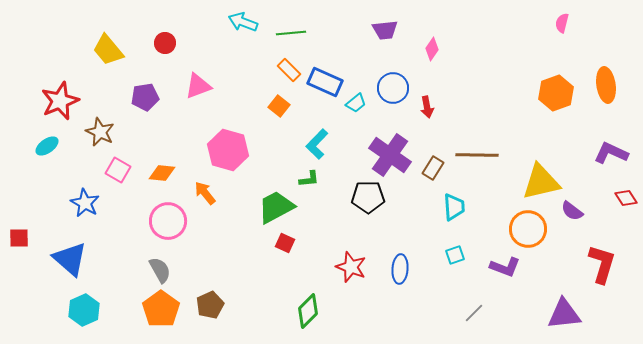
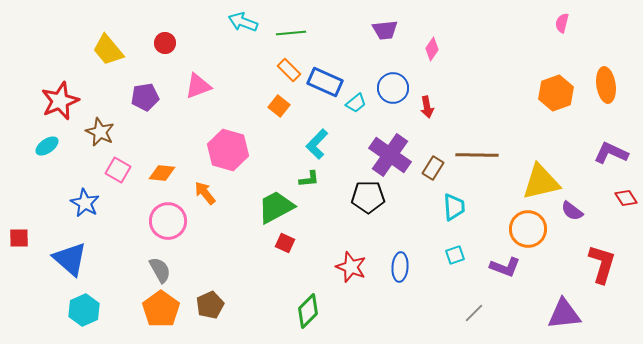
blue ellipse at (400, 269): moved 2 px up
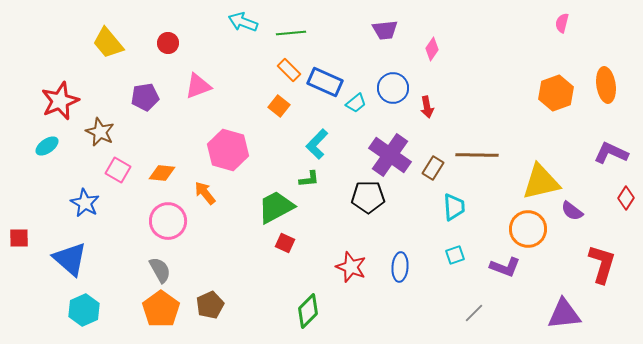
red circle at (165, 43): moved 3 px right
yellow trapezoid at (108, 50): moved 7 px up
red diamond at (626, 198): rotated 65 degrees clockwise
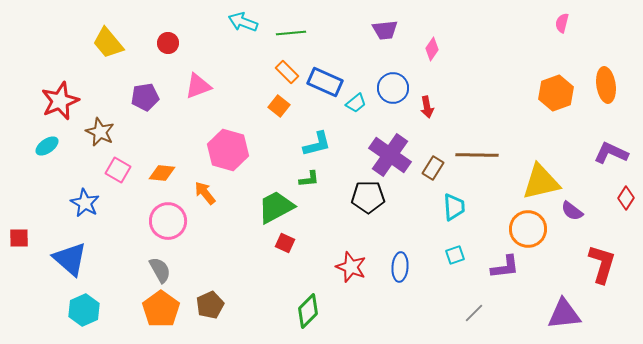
orange rectangle at (289, 70): moved 2 px left, 2 px down
cyan L-shape at (317, 144): rotated 148 degrees counterclockwise
purple L-shape at (505, 267): rotated 28 degrees counterclockwise
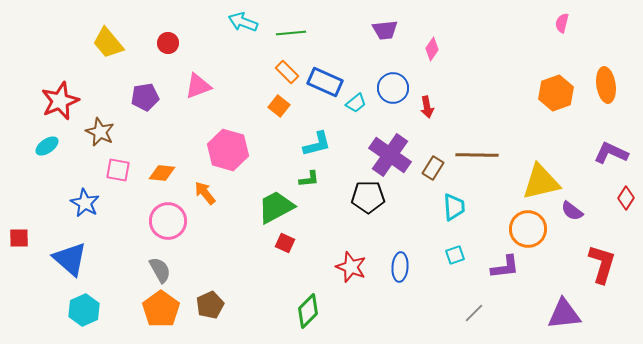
pink square at (118, 170): rotated 20 degrees counterclockwise
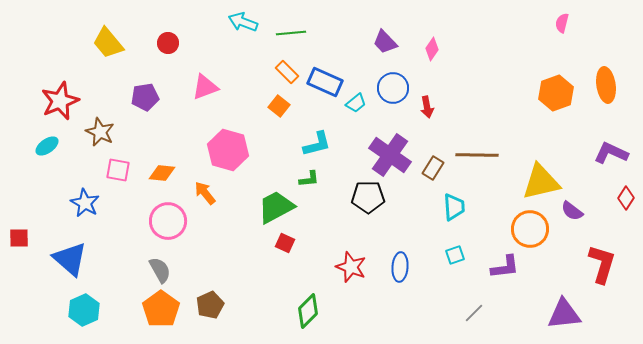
purple trapezoid at (385, 30): moved 12 px down; rotated 52 degrees clockwise
pink triangle at (198, 86): moved 7 px right, 1 px down
orange circle at (528, 229): moved 2 px right
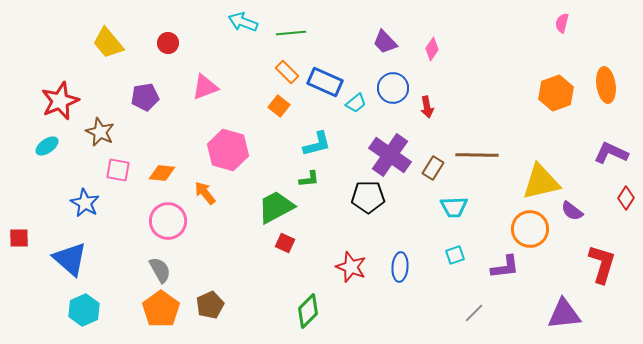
cyan trapezoid at (454, 207): rotated 92 degrees clockwise
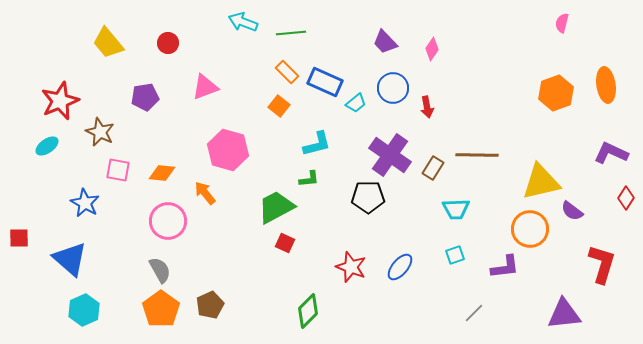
cyan trapezoid at (454, 207): moved 2 px right, 2 px down
blue ellipse at (400, 267): rotated 36 degrees clockwise
